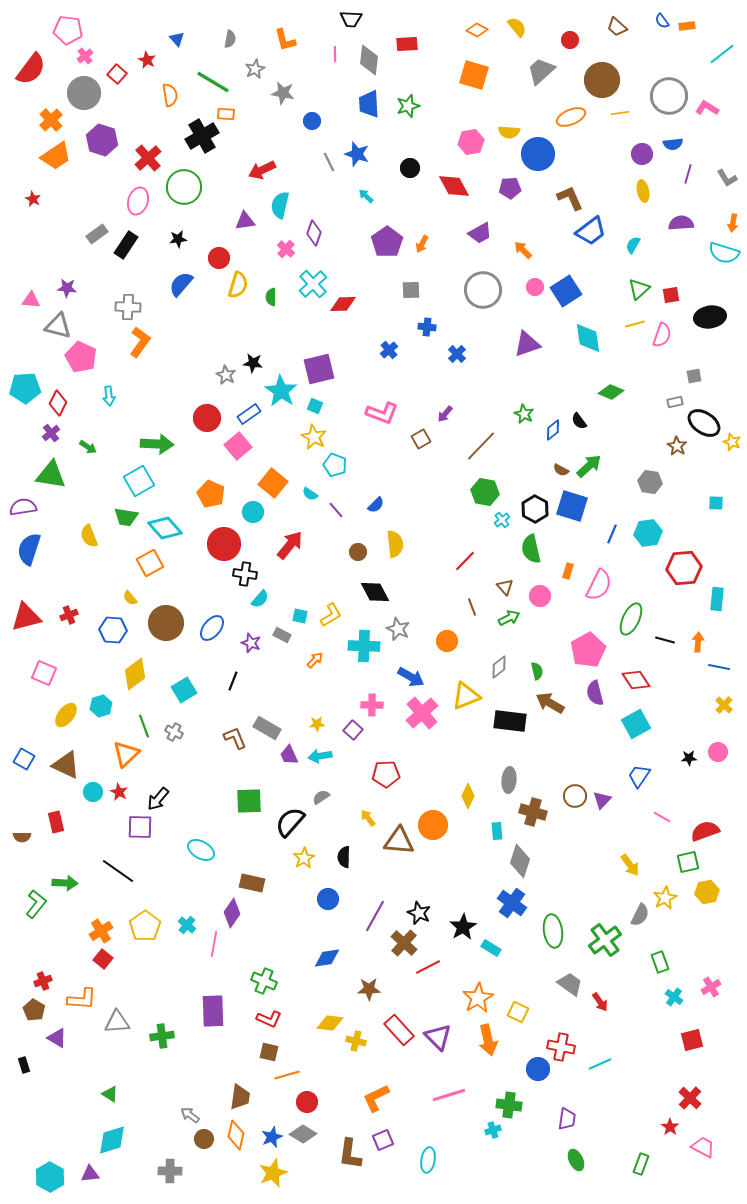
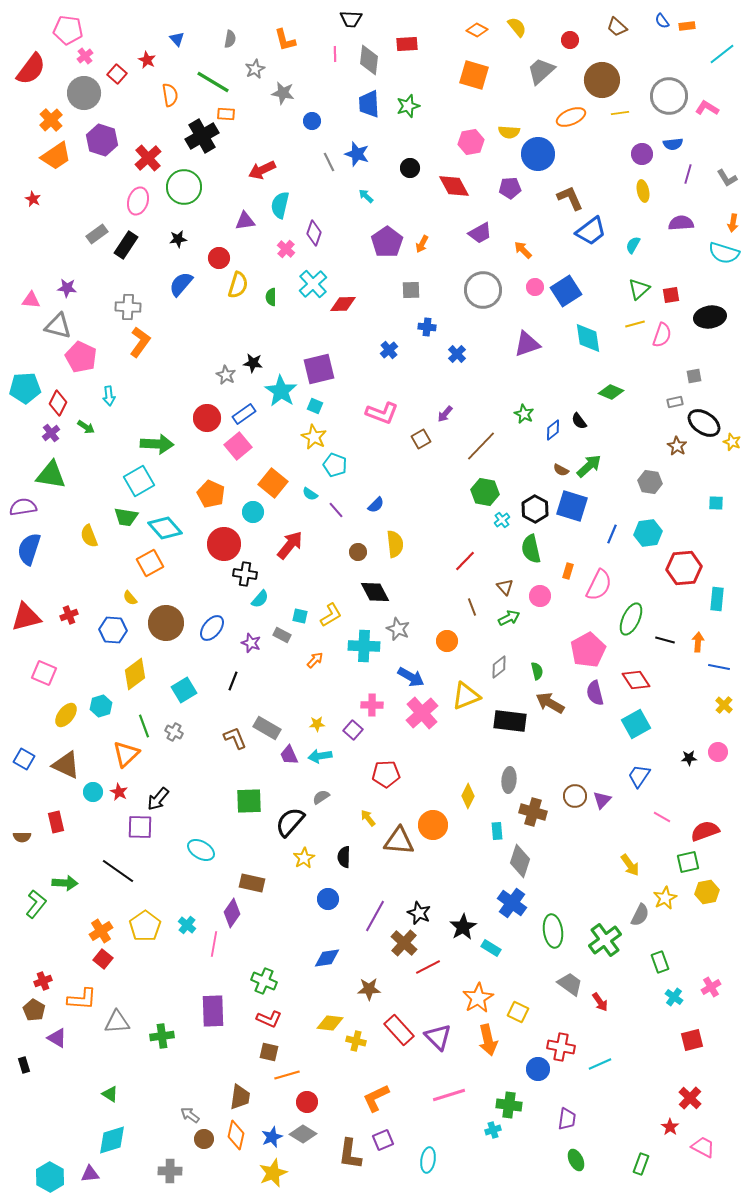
blue rectangle at (249, 414): moved 5 px left
green arrow at (88, 447): moved 2 px left, 20 px up
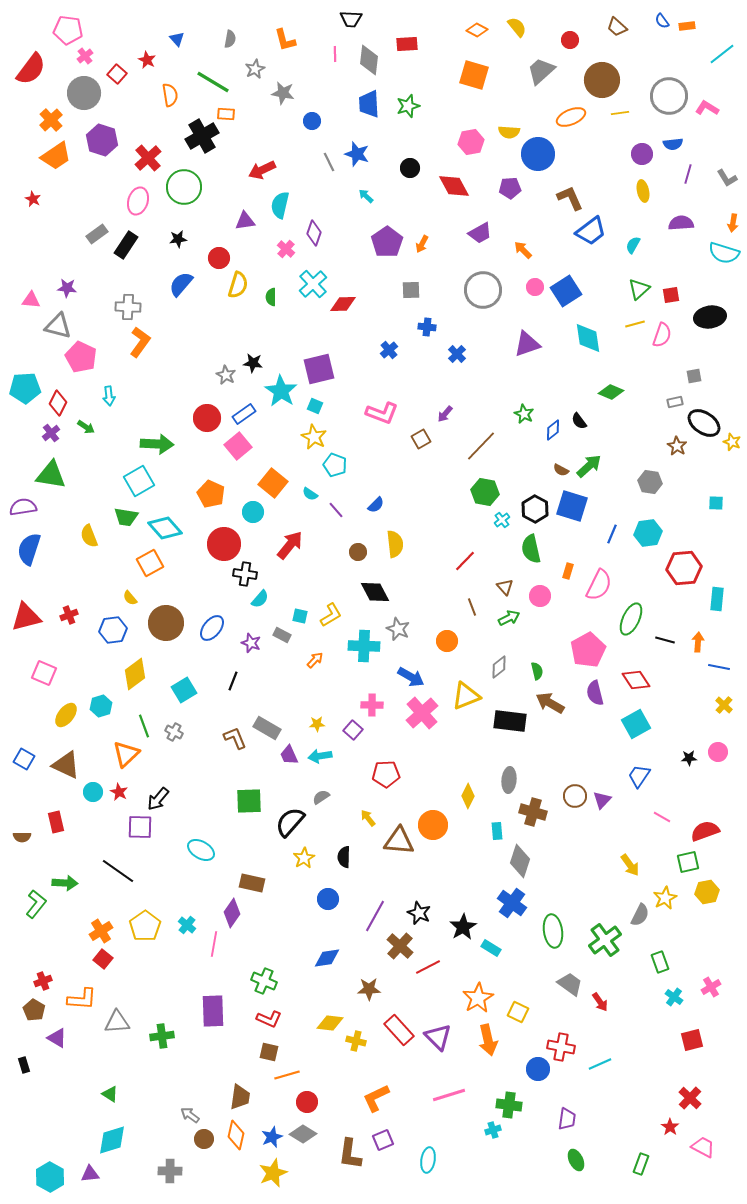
blue hexagon at (113, 630): rotated 12 degrees counterclockwise
brown cross at (404, 943): moved 4 px left, 3 px down
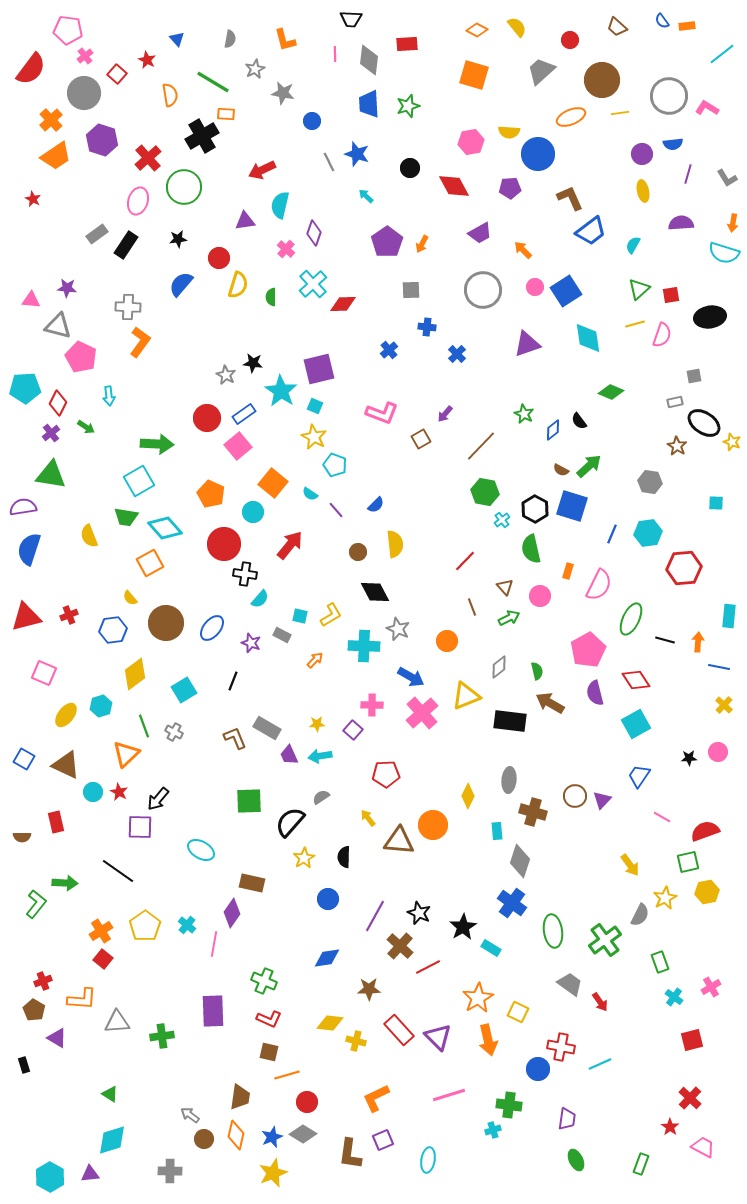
cyan rectangle at (717, 599): moved 12 px right, 17 px down
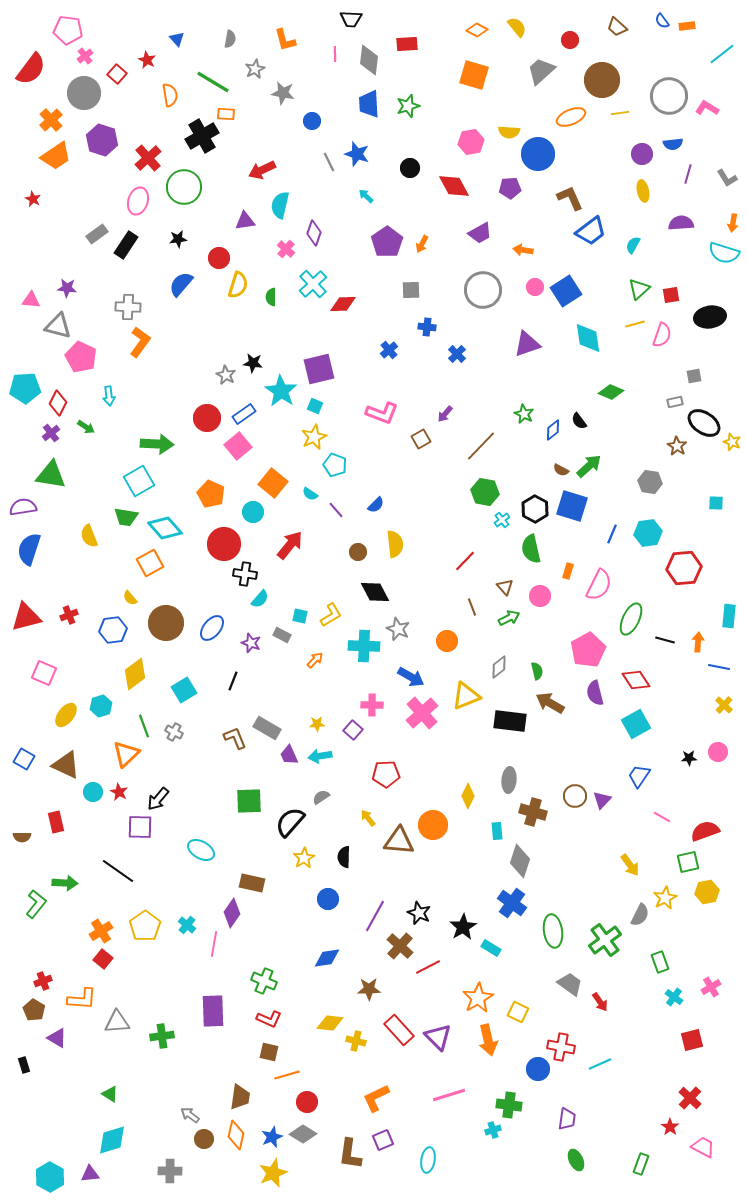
orange arrow at (523, 250): rotated 36 degrees counterclockwise
yellow star at (314, 437): rotated 20 degrees clockwise
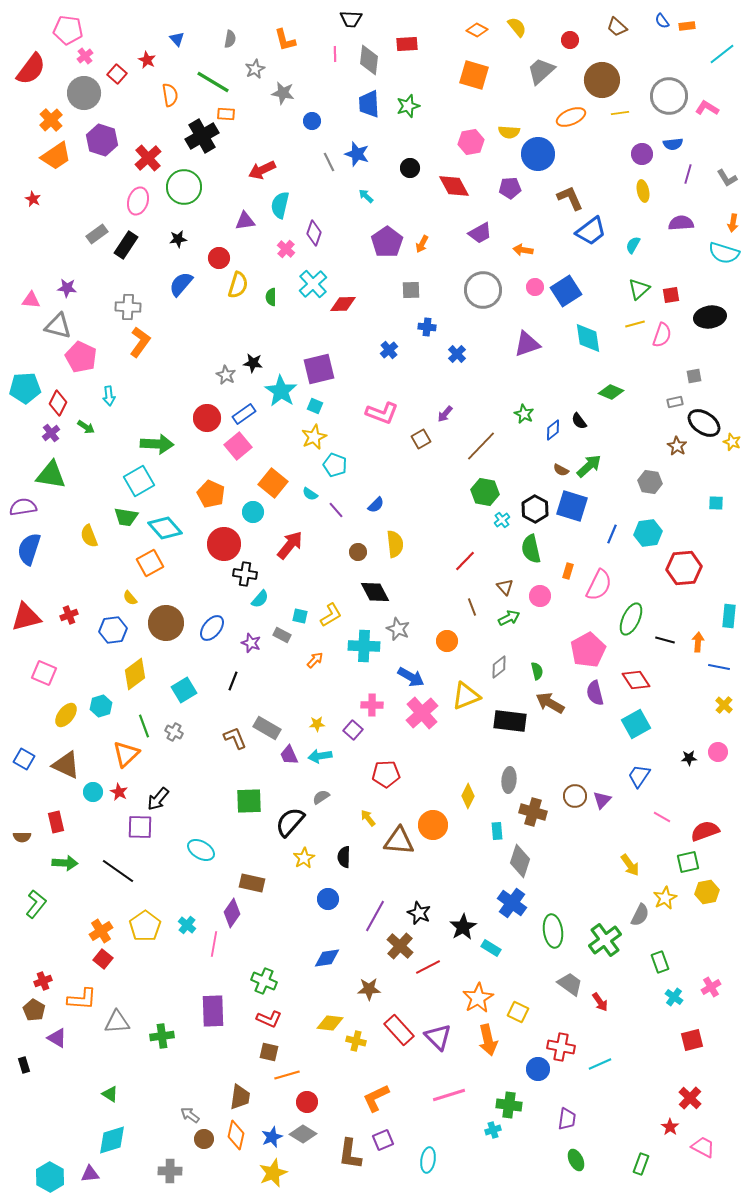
green arrow at (65, 883): moved 20 px up
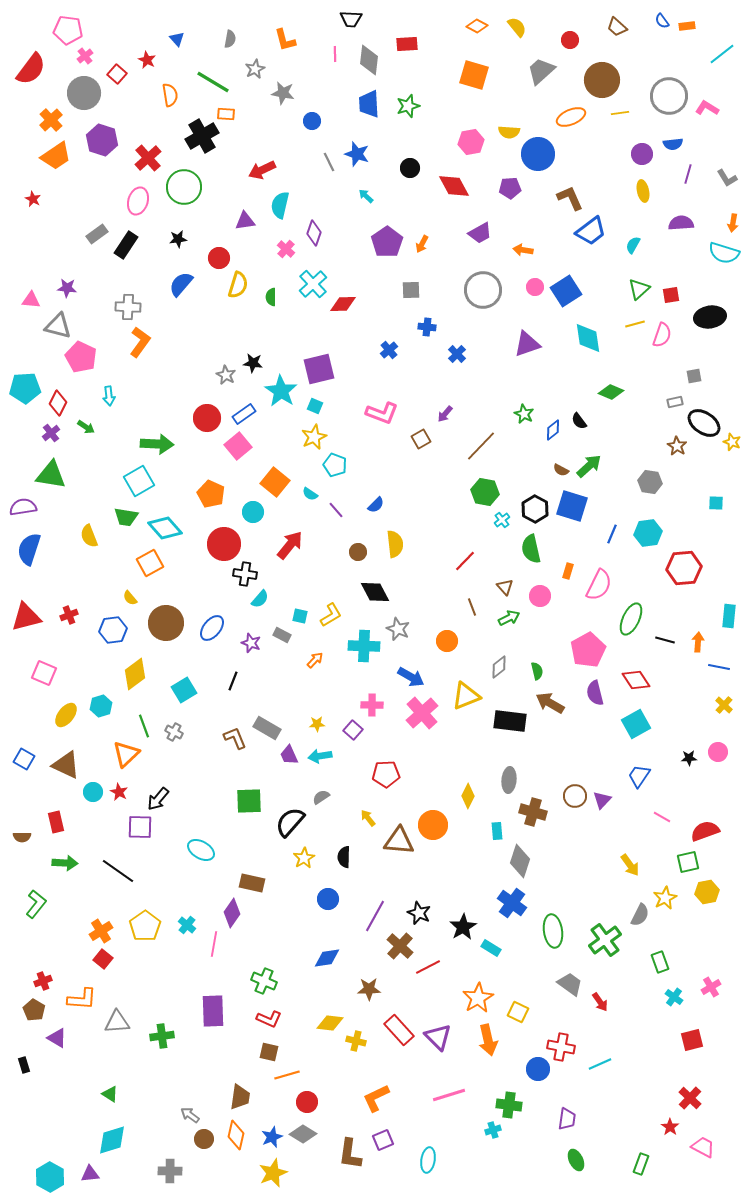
orange diamond at (477, 30): moved 4 px up
orange square at (273, 483): moved 2 px right, 1 px up
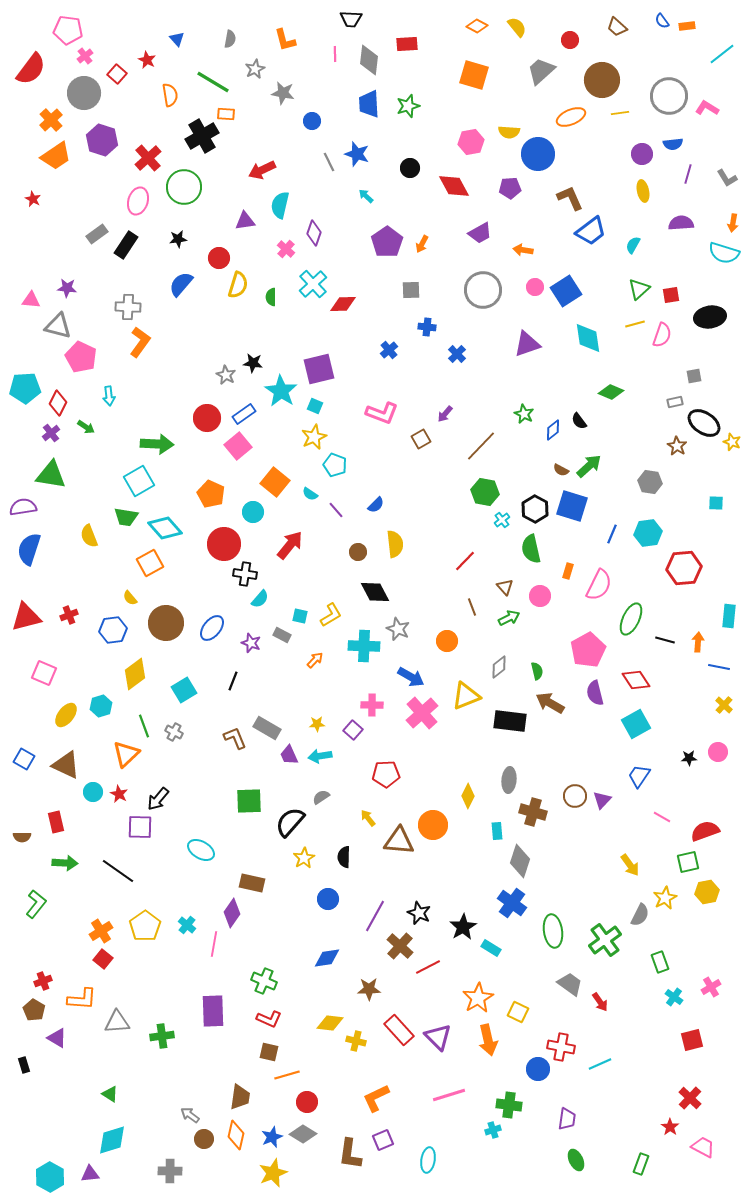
red star at (119, 792): moved 2 px down
